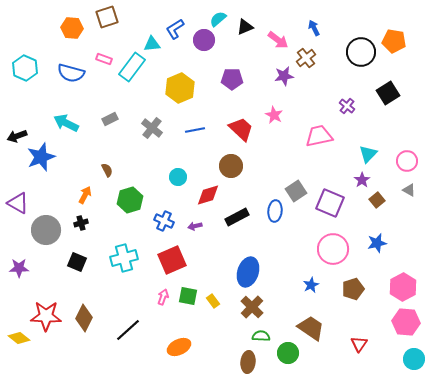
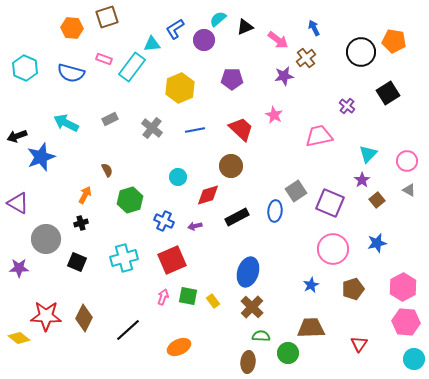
gray circle at (46, 230): moved 9 px down
brown trapezoid at (311, 328): rotated 36 degrees counterclockwise
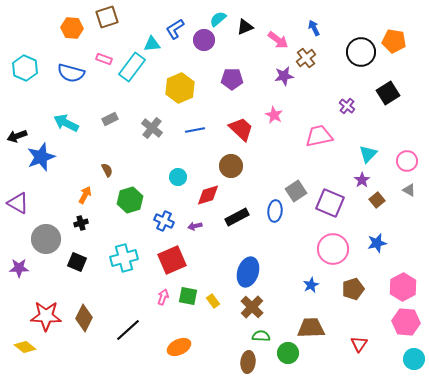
yellow diamond at (19, 338): moved 6 px right, 9 px down
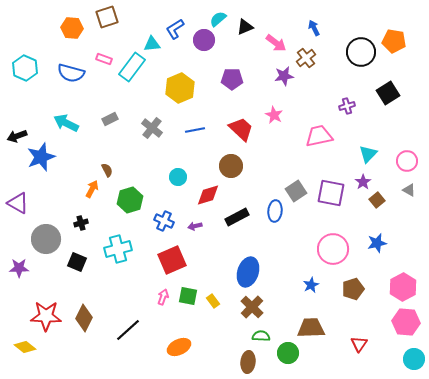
pink arrow at (278, 40): moved 2 px left, 3 px down
purple cross at (347, 106): rotated 35 degrees clockwise
purple star at (362, 180): moved 1 px right, 2 px down
orange arrow at (85, 195): moved 7 px right, 6 px up
purple square at (330, 203): moved 1 px right, 10 px up; rotated 12 degrees counterclockwise
cyan cross at (124, 258): moved 6 px left, 9 px up
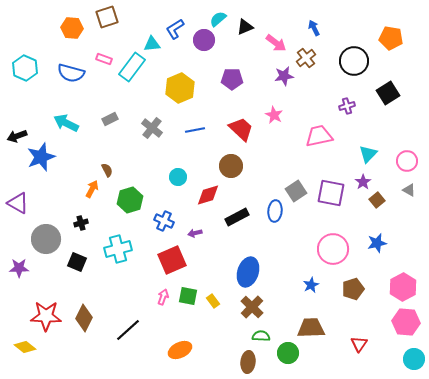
orange pentagon at (394, 41): moved 3 px left, 3 px up
black circle at (361, 52): moved 7 px left, 9 px down
purple arrow at (195, 226): moved 7 px down
orange ellipse at (179, 347): moved 1 px right, 3 px down
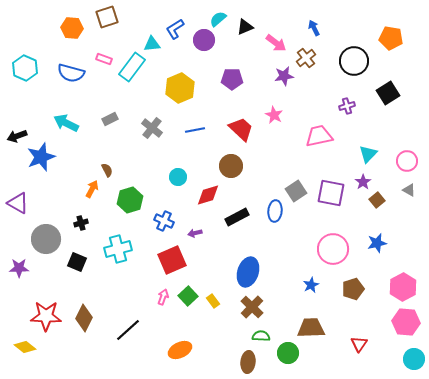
green square at (188, 296): rotated 36 degrees clockwise
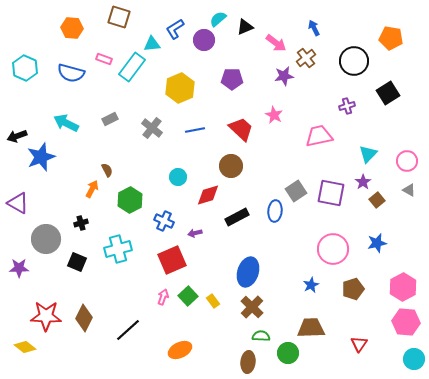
brown square at (107, 17): moved 12 px right; rotated 35 degrees clockwise
green hexagon at (130, 200): rotated 10 degrees counterclockwise
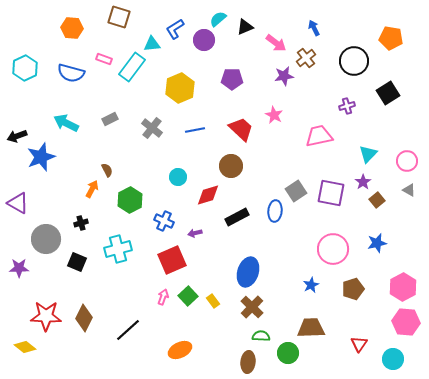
cyan hexagon at (25, 68): rotated 10 degrees clockwise
cyan circle at (414, 359): moved 21 px left
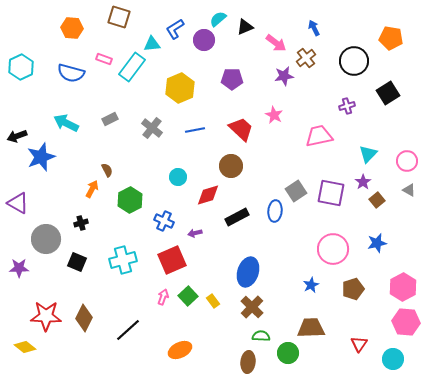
cyan hexagon at (25, 68): moved 4 px left, 1 px up
cyan cross at (118, 249): moved 5 px right, 11 px down
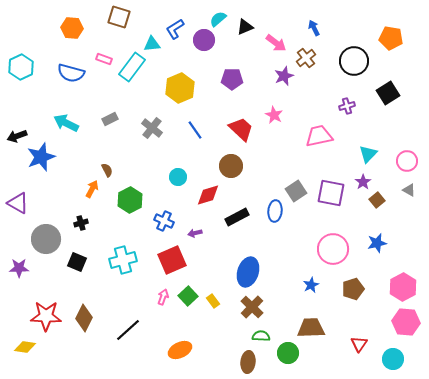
purple star at (284, 76): rotated 12 degrees counterclockwise
blue line at (195, 130): rotated 66 degrees clockwise
yellow diamond at (25, 347): rotated 30 degrees counterclockwise
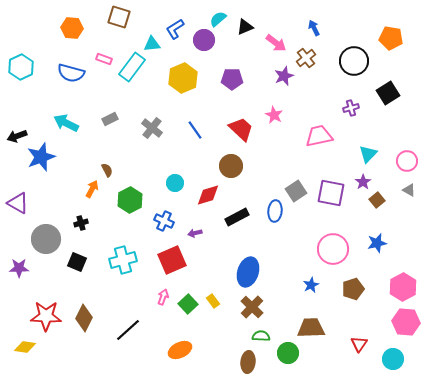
yellow hexagon at (180, 88): moved 3 px right, 10 px up
purple cross at (347, 106): moved 4 px right, 2 px down
cyan circle at (178, 177): moved 3 px left, 6 px down
green square at (188, 296): moved 8 px down
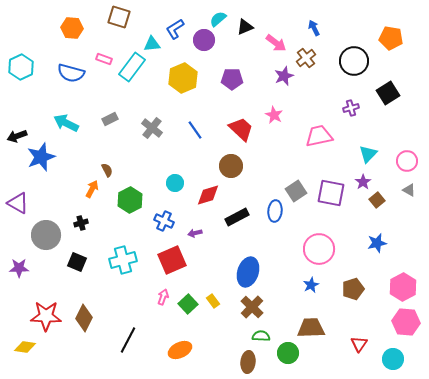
gray circle at (46, 239): moved 4 px up
pink circle at (333, 249): moved 14 px left
black line at (128, 330): moved 10 px down; rotated 20 degrees counterclockwise
